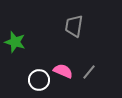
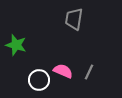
gray trapezoid: moved 7 px up
green star: moved 1 px right, 3 px down
gray line: rotated 14 degrees counterclockwise
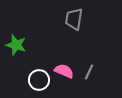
pink semicircle: moved 1 px right
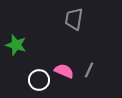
gray line: moved 2 px up
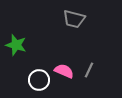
gray trapezoid: rotated 85 degrees counterclockwise
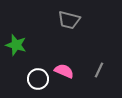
gray trapezoid: moved 5 px left, 1 px down
gray line: moved 10 px right
white circle: moved 1 px left, 1 px up
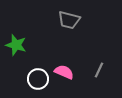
pink semicircle: moved 1 px down
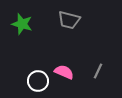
green star: moved 6 px right, 21 px up
gray line: moved 1 px left, 1 px down
white circle: moved 2 px down
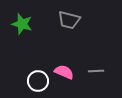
gray line: moved 2 px left; rotated 63 degrees clockwise
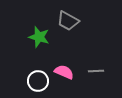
gray trapezoid: moved 1 px left, 1 px down; rotated 15 degrees clockwise
green star: moved 17 px right, 13 px down
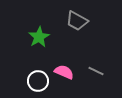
gray trapezoid: moved 9 px right
green star: rotated 25 degrees clockwise
gray line: rotated 28 degrees clockwise
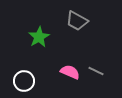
pink semicircle: moved 6 px right
white circle: moved 14 px left
